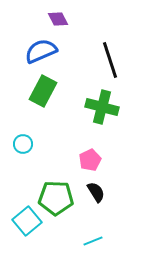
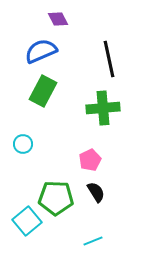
black line: moved 1 px left, 1 px up; rotated 6 degrees clockwise
green cross: moved 1 px right, 1 px down; rotated 20 degrees counterclockwise
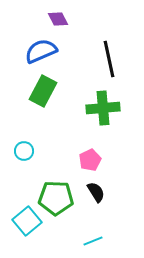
cyan circle: moved 1 px right, 7 px down
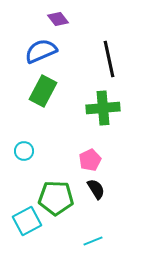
purple diamond: rotated 10 degrees counterclockwise
black semicircle: moved 3 px up
cyan square: rotated 12 degrees clockwise
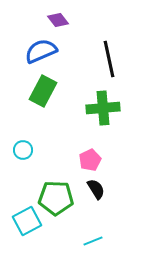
purple diamond: moved 1 px down
cyan circle: moved 1 px left, 1 px up
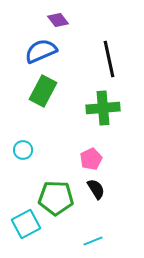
pink pentagon: moved 1 px right, 1 px up
cyan square: moved 1 px left, 3 px down
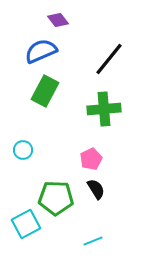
black line: rotated 51 degrees clockwise
green rectangle: moved 2 px right
green cross: moved 1 px right, 1 px down
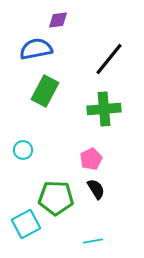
purple diamond: rotated 60 degrees counterclockwise
blue semicircle: moved 5 px left, 2 px up; rotated 12 degrees clockwise
cyan line: rotated 12 degrees clockwise
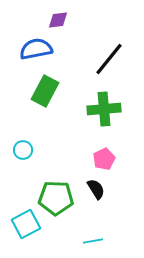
pink pentagon: moved 13 px right
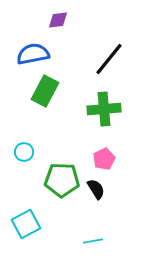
blue semicircle: moved 3 px left, 5 px down
cyan circle: moved 1 px right, 2 px down
green pentagon: moved 6 px right, 18 px up
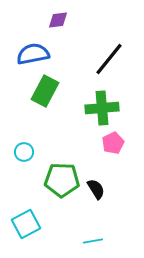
green cross: moved 2 px left, 1 px up
pink pentagon: moved 9 px right, 16 px up
